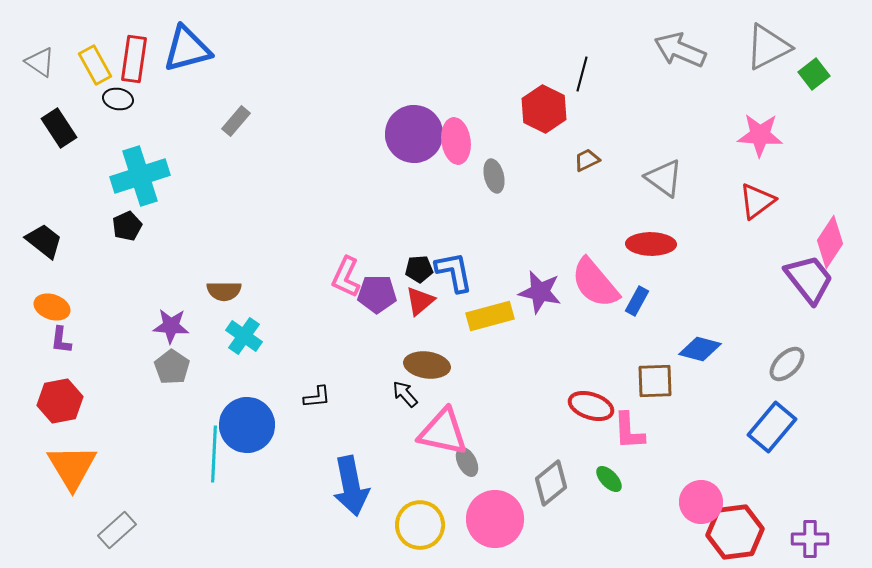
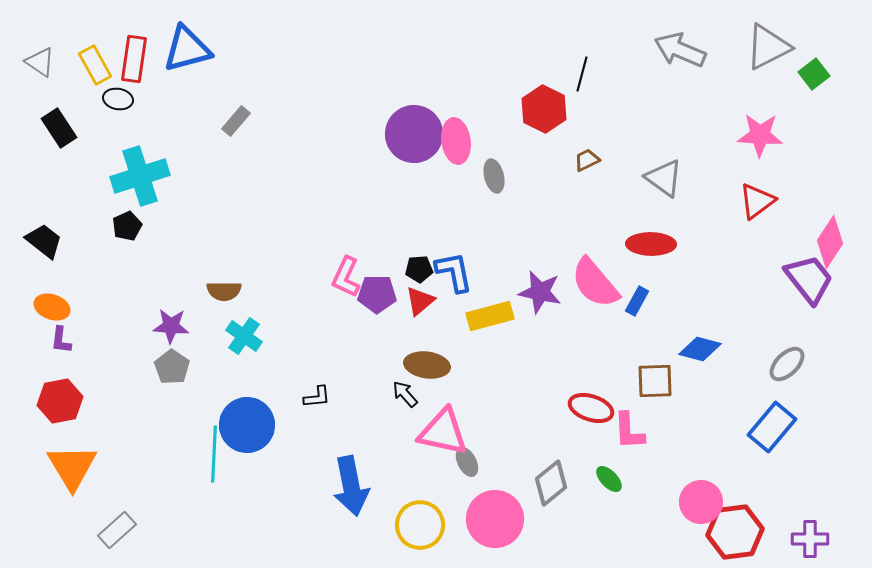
red ellipse at (591, 406): moved 2 px down
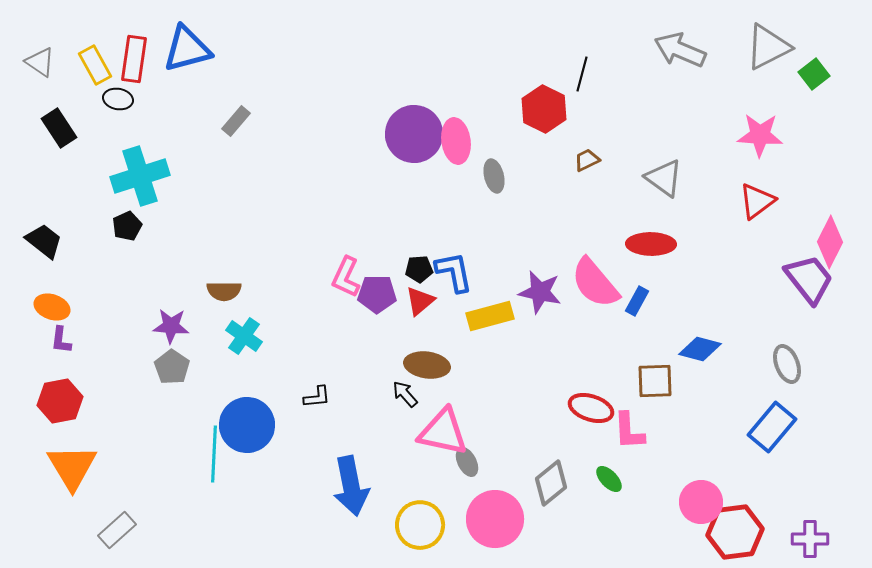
pink diamond at (830, 242): rotated 6 degrees counterclockwise
gray ellipse at (787, 364): rotated 66 degrees counterclockwise
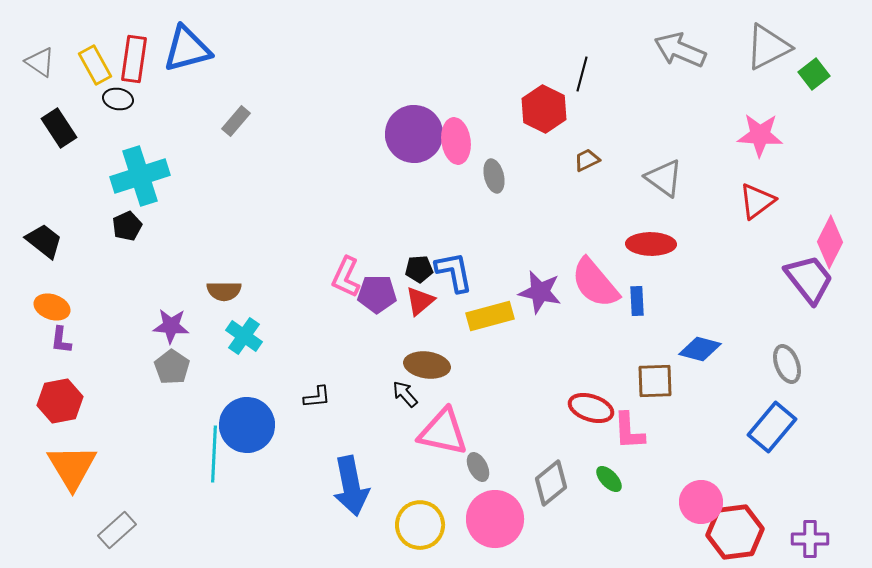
blue rectangle at (637, 301): rotated 32 degrees counterclockwise
gray ellipse at (467, 462): moved 11 px right, 5 px down
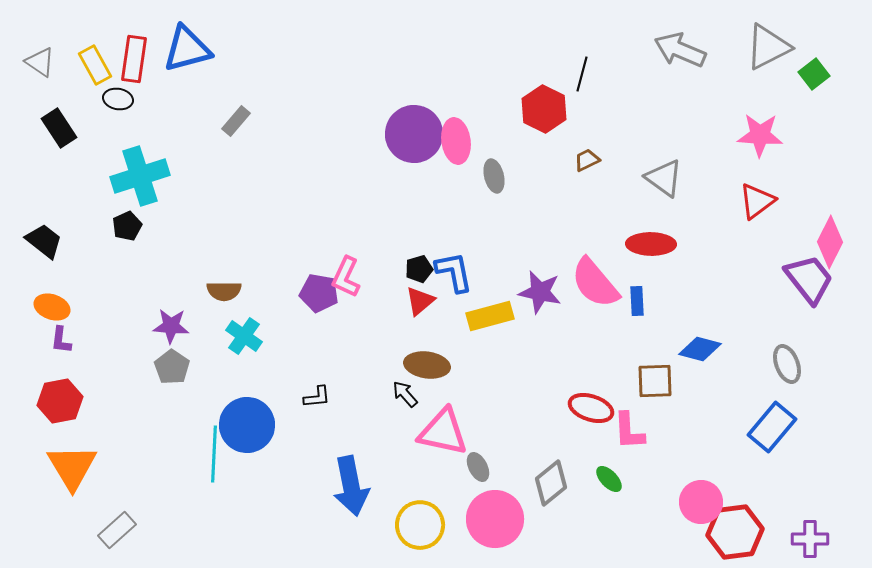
black pentagon at (419, 269): rotated 12 degrees counterclockwise
purple pentagon at (377, 294): moved 58 px left, 1 px up; rotated 9 degrees clockwise
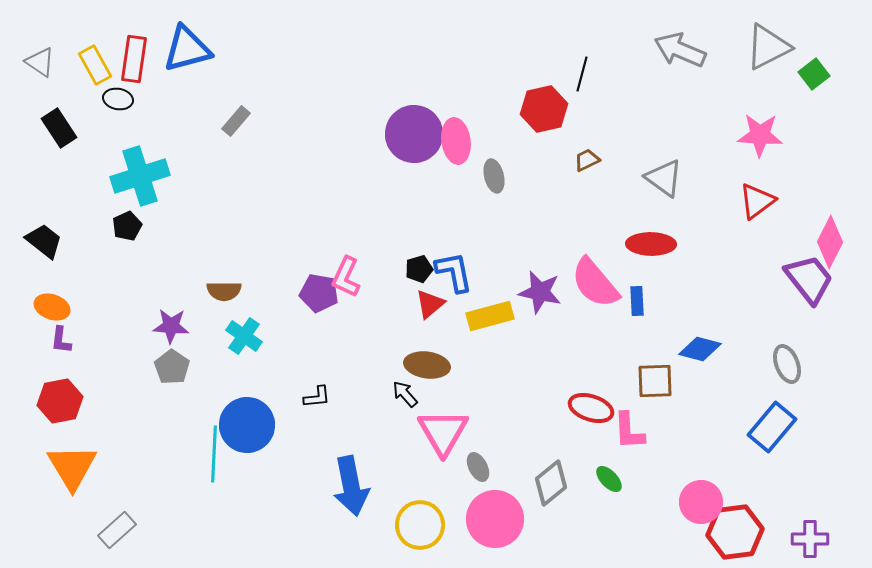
red hexagon at (544, 109): rotated 21 degrees clockwise
red triangle at (420, 301): moved 10 px right, 3 px down
pink triangle at (443, 432): rotated 48 degrees clockwise
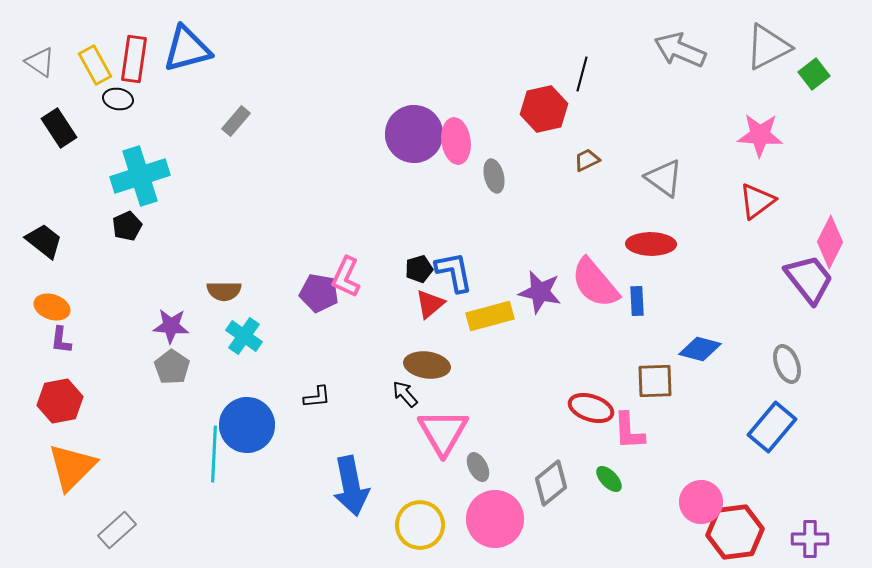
orange triangle at (72, 467): rotated 16 degrees clockwise
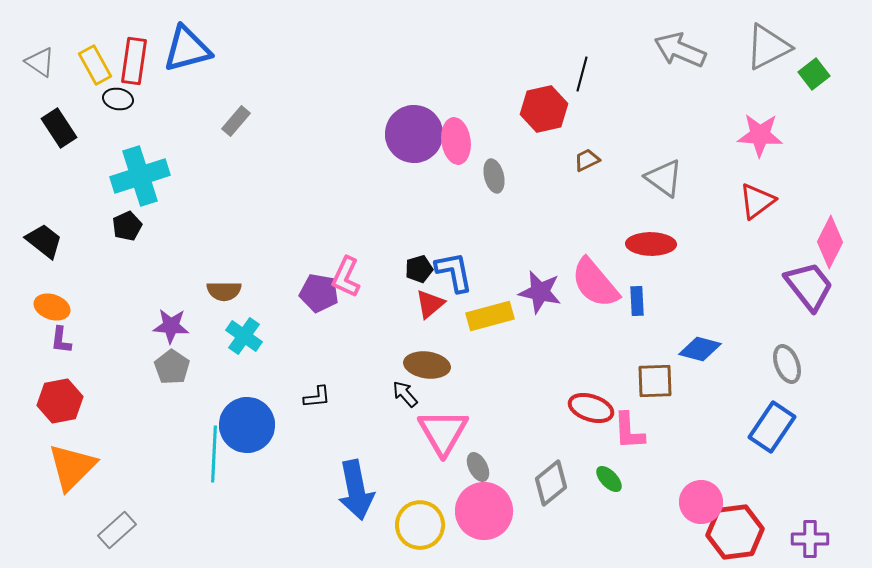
red rectangle at (134, 59): moved 2 px down
purple trapezoid at (809, 279): moved 7 px down
blue rectangle at (772, 427): rotated 6 degrees counterclockwise
blue arrow at (351, 486): moved 5 px right, 4 px down
pink circle at (495, 519): moved 11 px left, 8 px up
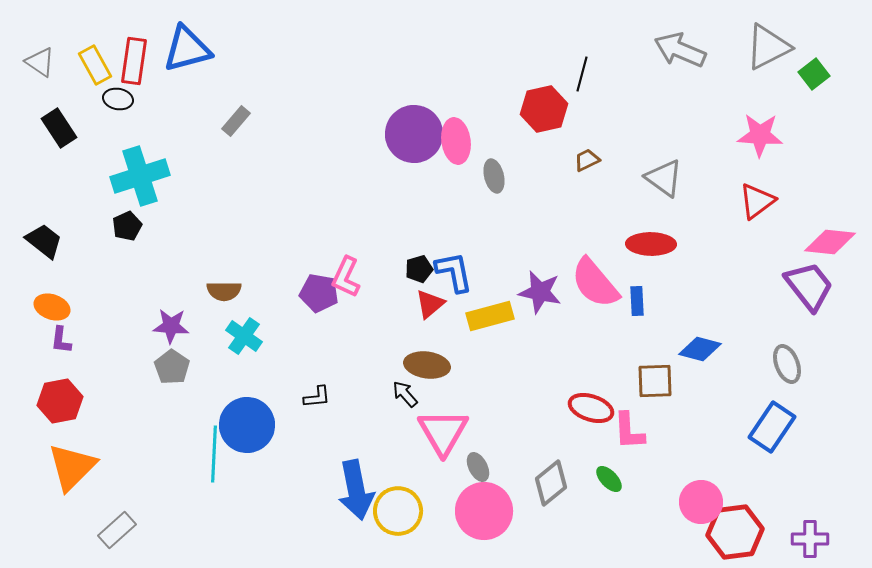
pink diamond at (830, 242): rotated 69 degrees clockwise
yellow circle at (420, 525): moved 22 px left, 14 px up
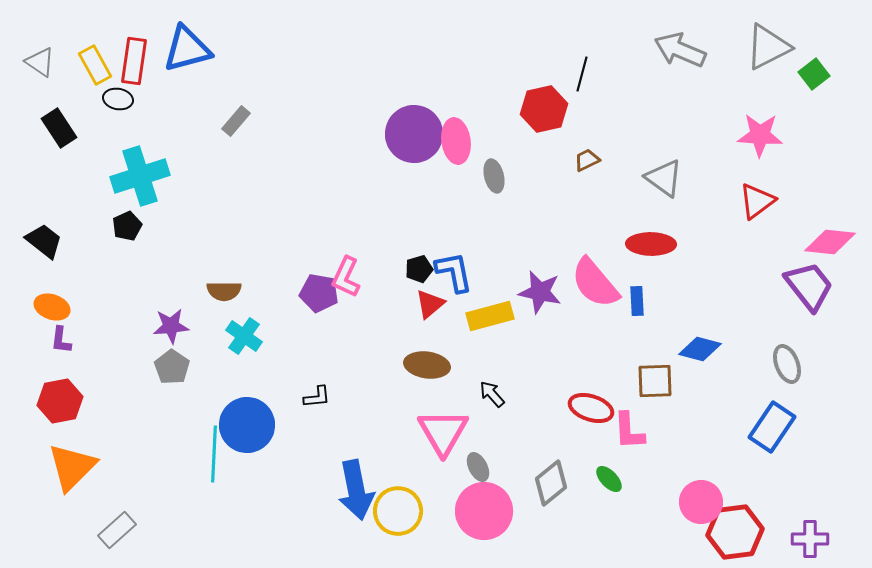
purple star at (171, 326): rotated 9 degrees counterclockwise
black arrow at (405, 394): moved 87 px right
